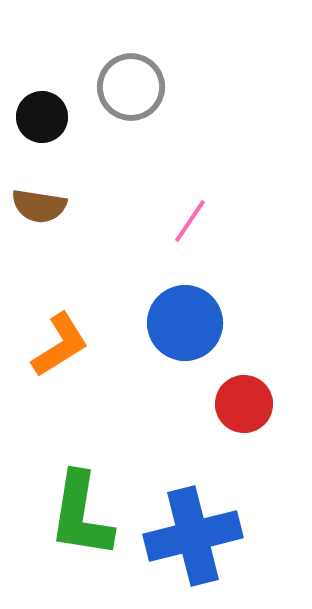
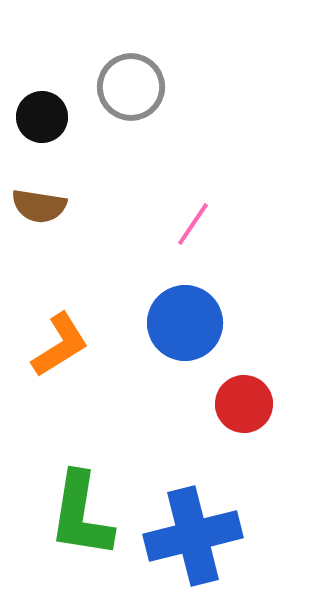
pink line: moved 3 px right, 3 px down
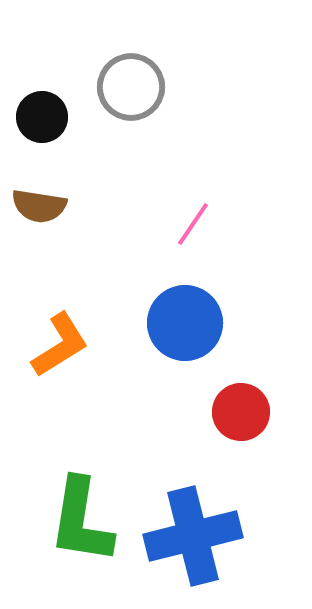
red circle: moved 3 px left, 8 px down
green L-shape: moved 6 px down
